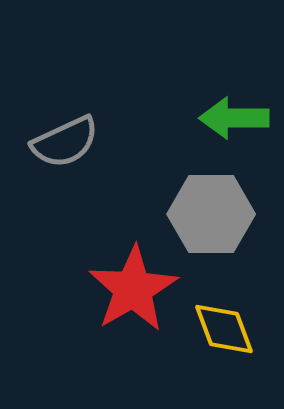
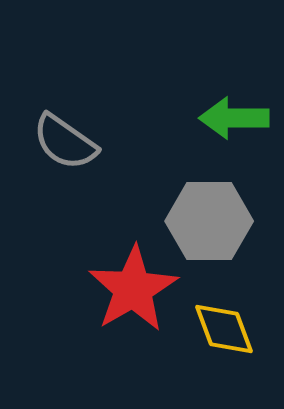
gray semicircle: rotated 60 degrees clockwise
gray hexagon: moved 2 px left, 7 px down
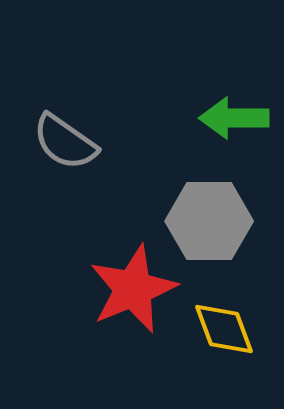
red star: rotated 8 degrees clockwise
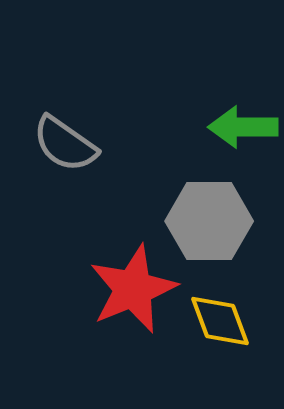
green arrow: moved 9 px right, 9 px down
gray semicircle: moved 2 px down
yellow diamond: moved 4 px left, 8 px up
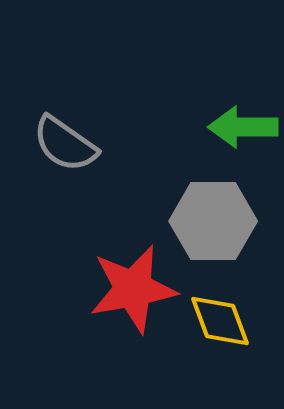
gray hexagon: moved 4 px right
red star: rotated 12 degrees clockwise
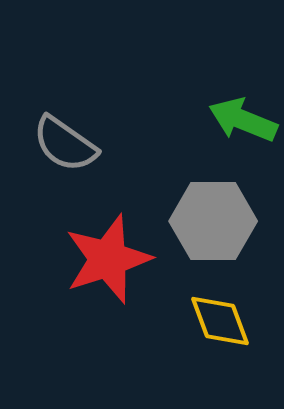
green arrow: moved 7 px up; rotated 22 degrees clockwise
red star: moved 25 px left, 30 px up; rotated 8 degrees counterclockwise
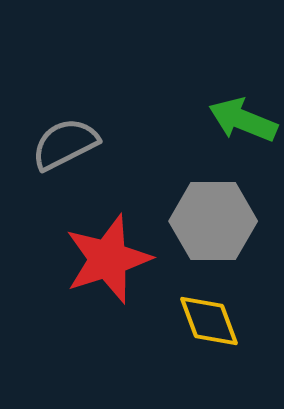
gray semicircle: rotated 118 degrees clockwise
yellow diamond: moved 11 px left
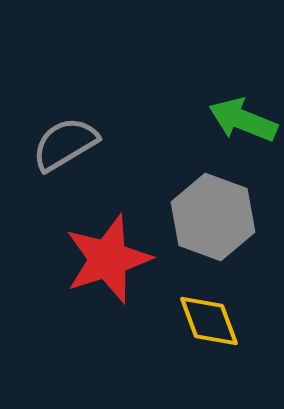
gray semicircle: rotated 4 degrees counterclockwise
gray hexagon: moved 4 px up; rotated 20 degrees clockwise
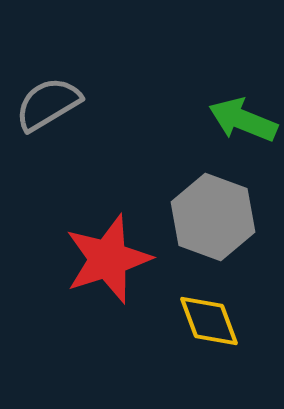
gray semicircle: moved 17 px left, 40 px up
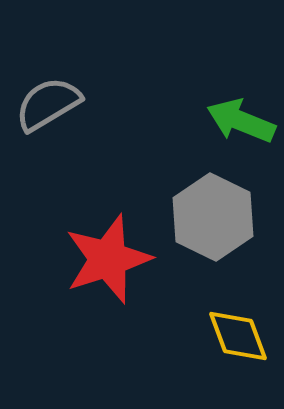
green arrow: moved 2 px left, 1 px down
gray hexagon: rotated 6 degrees clockwise
yellow diamond: moved 29 px right, 15 px down
